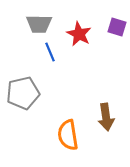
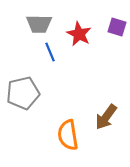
brown arrow: rotated 44 degrees clockwise
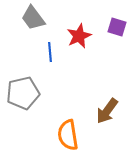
gray trapezoid: moved 6 px left, 6 px up; rotated 52 degrees clockwise
red star: moved 2 px down; rotated 20 degrees clockwise
blue line: rotated 18 degrees clockwise
brown arrow: moved 1 px right, 6 px up
